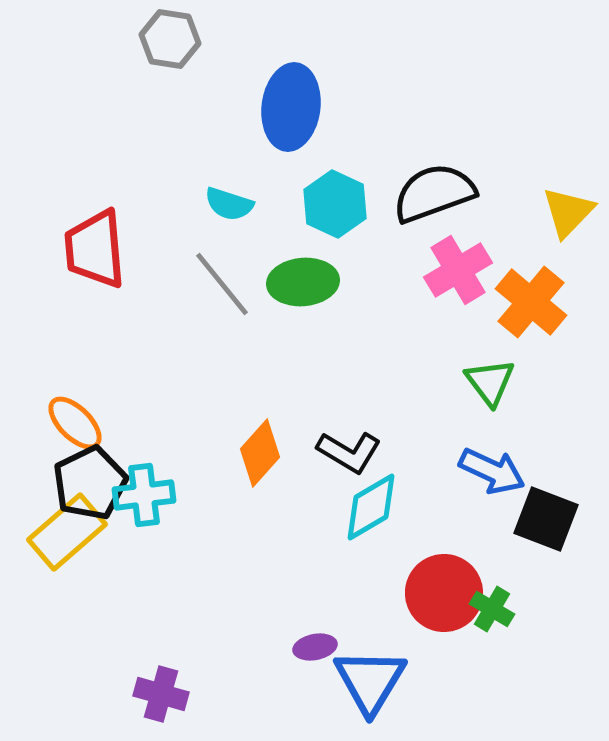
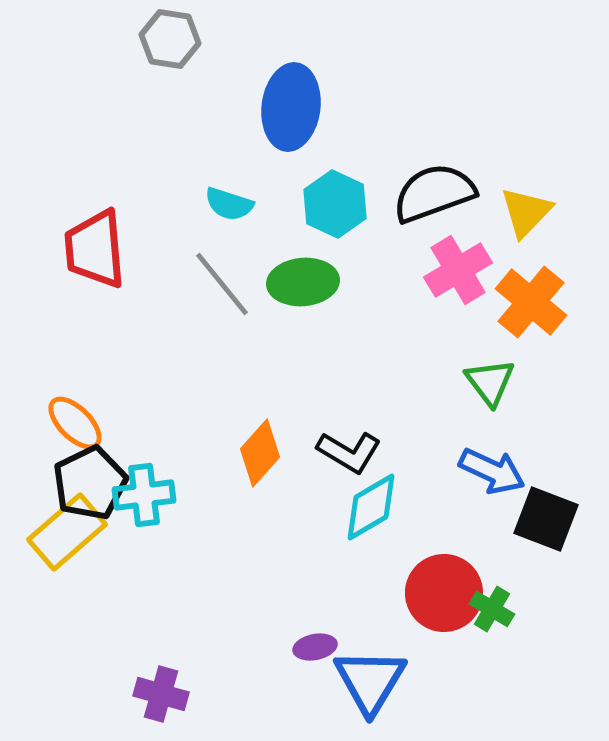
yellow triangle: moved 42 px left
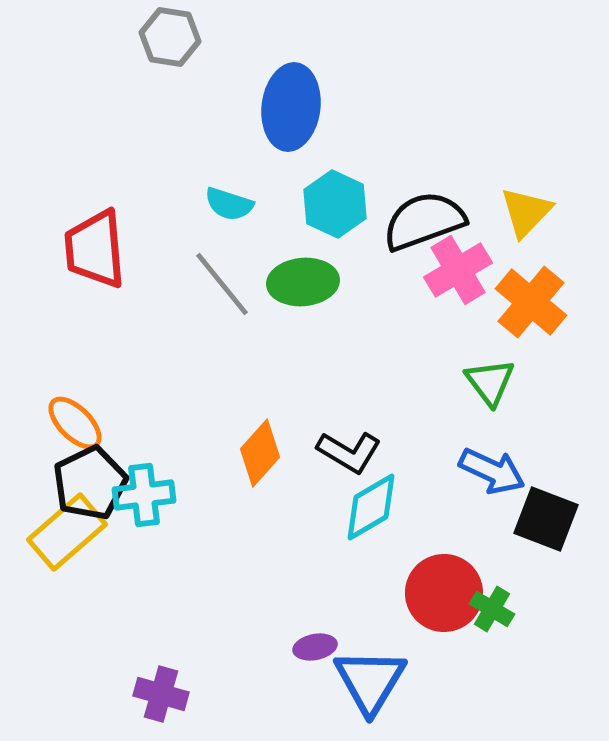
gray hexagon: moved 2 px up
black semicircle: moved 10 px left, 28 px down
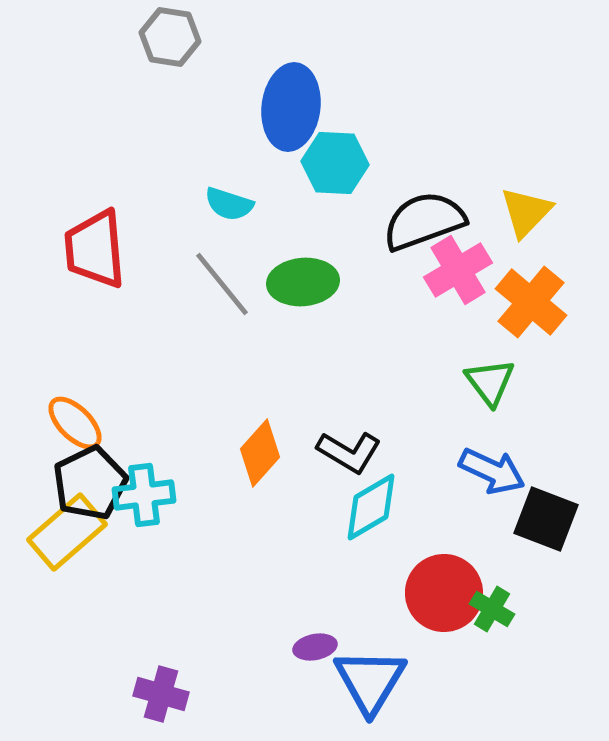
cyan hexagon: moved 41 px up; rotated 22 degrees counterclockwise
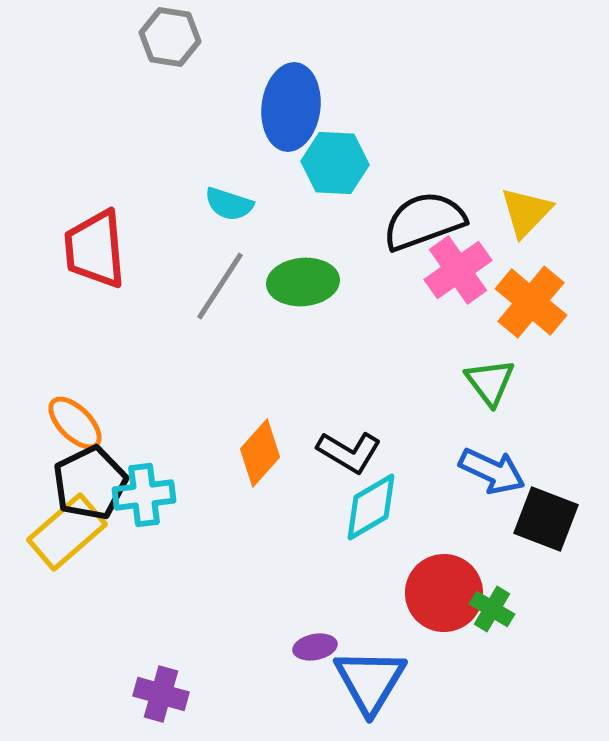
pink cross: rotated 4 degrees counterclockwise
gray line: moved 2 px left, 2 px down; rotated 72 degrees clockwise
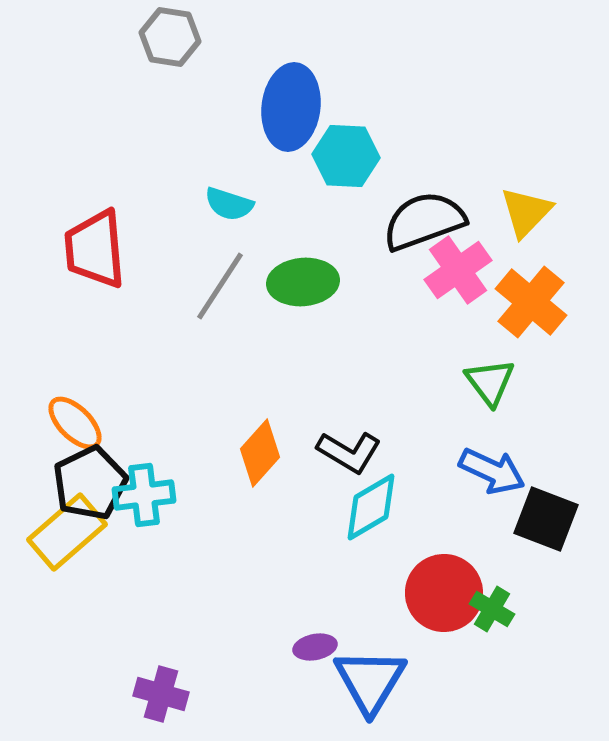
cyan hexagon: moved 11 px right, 7 px up
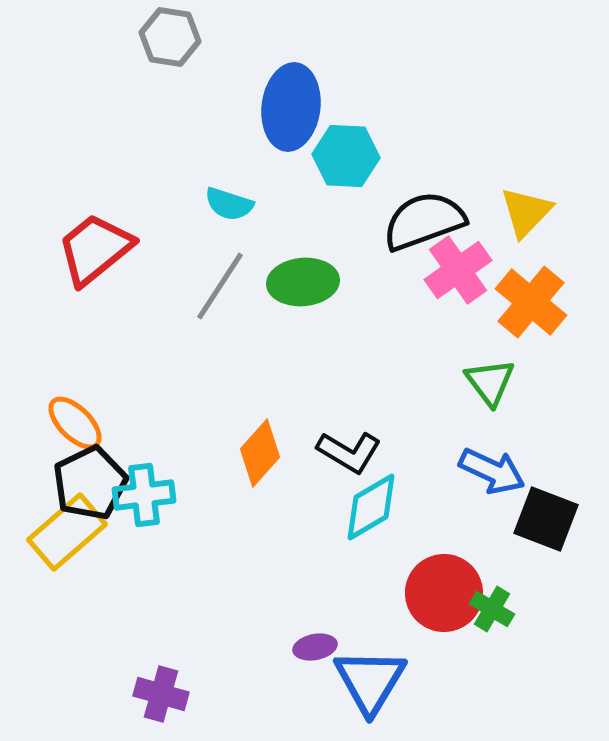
red trapezoid: rotated 56 degrees clockwise
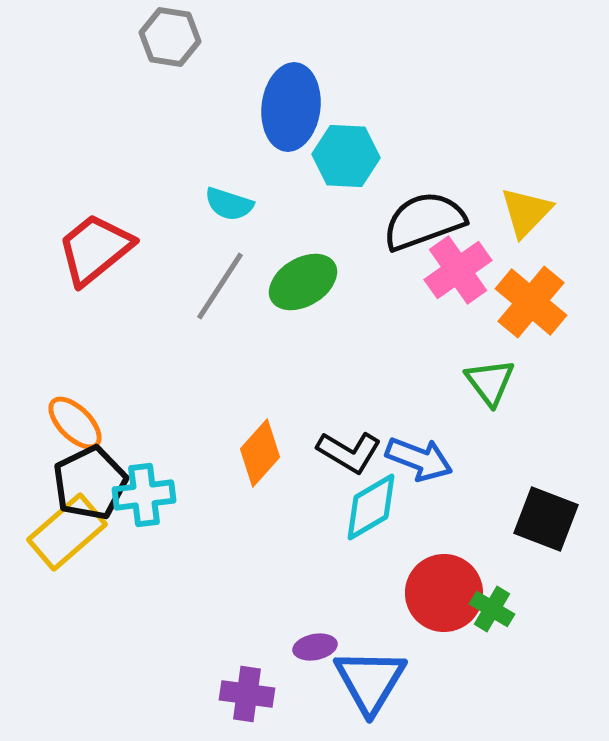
green ellipse: rotated 26 degrees counterclockwise
blue arrow: moved 73 px left, 12 px up; rotated 4 degrees counterclockwise
purple cross: moved 86 px right; rotated 8 degrees counterclockwise
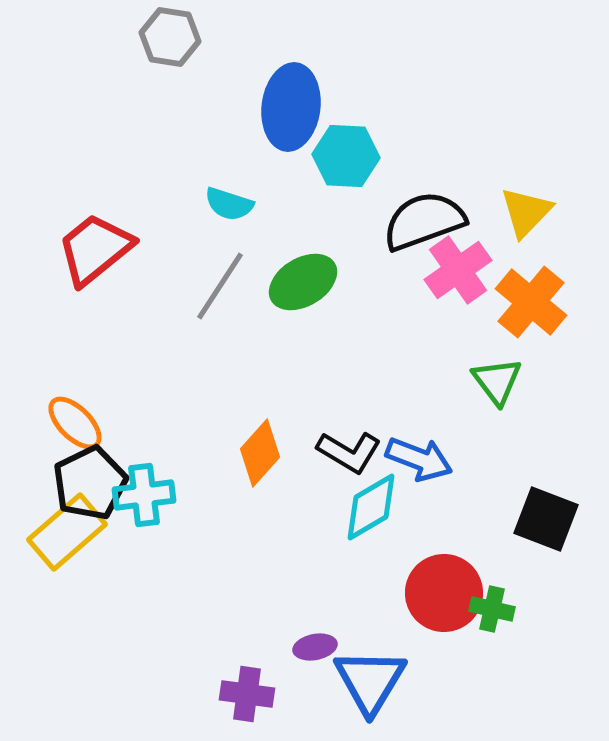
green triangle: moved 7 px right, 1 px up
green cross: rotated 18 degrees counterclockwise
